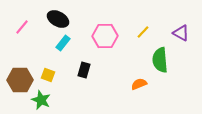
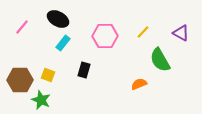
green semicircle: rotated 25 degrees counterclockwise
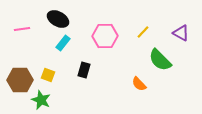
pink line: moved 2 px down; rotated 42 degrees clockwise
green semicircle: rotated 15 degrees counterclockwise
orange semicircle: rotated 112 degrees counterclockwise
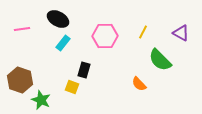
yellow line: rotated 16 degrees counterclockwise
yellow square: moved 24 px right, 12 px down
brown hexagon: rotated 20 degrees clockwise
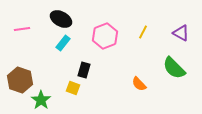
black ellipse: moved 3 px right
pink hexagon: rotated 20 degrees counterclockwise
green semicircle: moved 14 px right, 8 px down
yellow square: moved 1 px right, 1 px down
green star: rotated 12 degrees clockwise
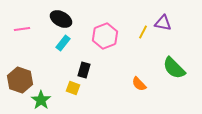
purple triangle: moved 18 px left, 10 px up; rotated 18 degrees counterclockwise
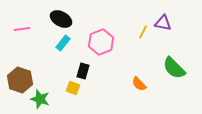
pink hexagon: moved 4 px left, 6 px down
black rectangle: moved 1 px left, 1 px down
green star: moved 1 px left, 1 px up; rotated 18 degrees counterclockwise
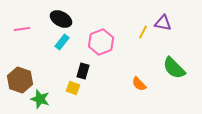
cyan rectangle: moved 1 px left, 1 px up
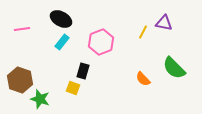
purple triangle: moved 1 px right
orange semicircle: moved 4 px right, 5 px up
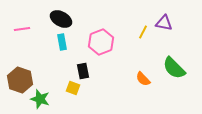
cyan rectangle: rotated 49 degrees counterclockwise
black rectangle: rotated 28 degrees counterclockwise
